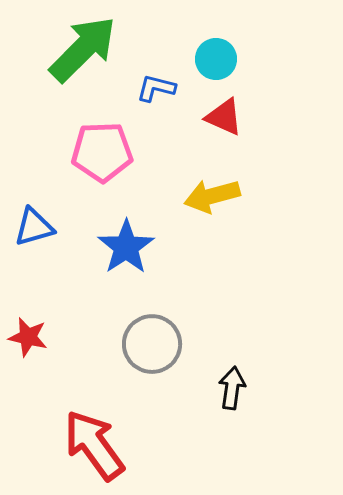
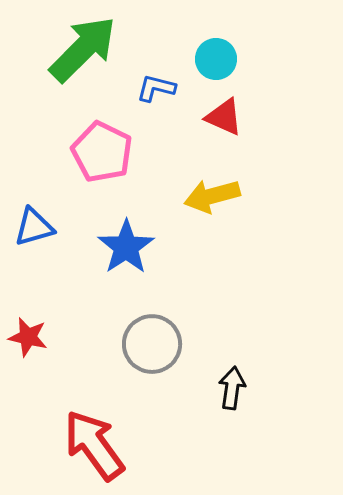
pink pentagon: rotated 28 degrees clockwise
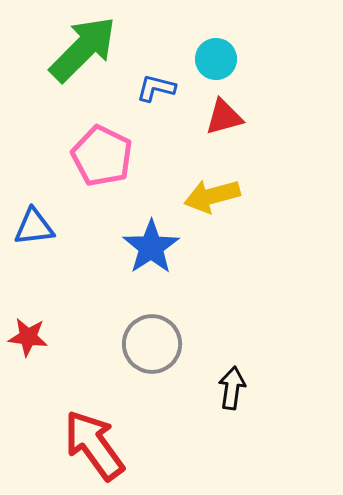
red triangle: rotated 39 degrees counterclockwise
pink pentagon: moved 4 px down
blue triangle: rotated 9 degrees clockwise
blue star: moved 25 px right
red star: rotated 6 degrees counterclockwise
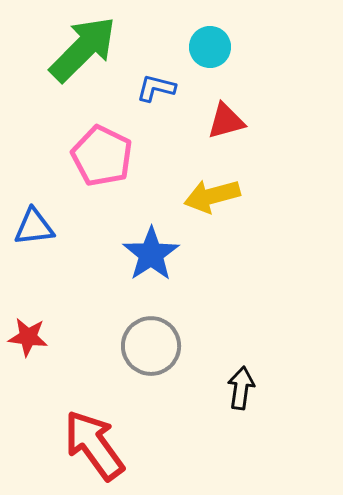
cyan circle: moved 6 px left, 12 px up
red triangle: moved 2 px right, 4 px down
blue star: moved 7 px down
gray circle: moved 1 px left, 2 px down
black arrow: moved 9 px right
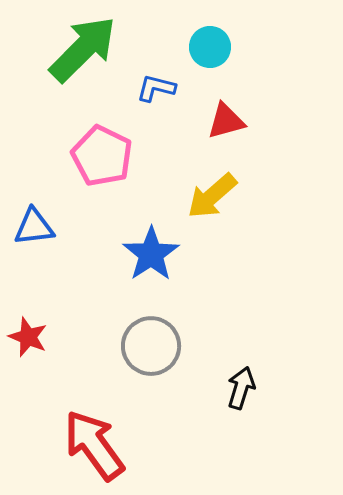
yellow arrow: rotated 26 degrees counterclockwise
red star: rotated 15 degrees clockwise
black arrow: rotated 9 degrees clockwise
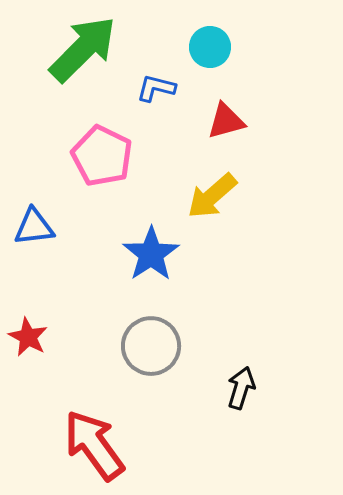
red star: rotated 6 degrees clockwise
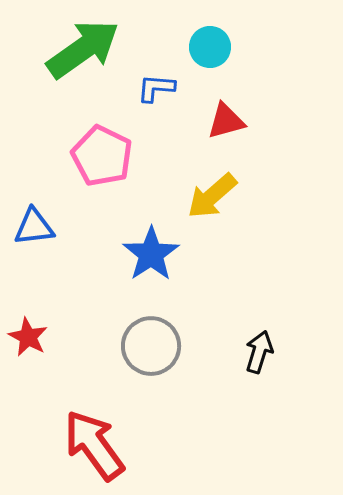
green arrow: rotated 10 degrees clockwise
blue L-shape: rotated 9 degrees counterclockwise
black arrow: moved 18 px right, 36 px up
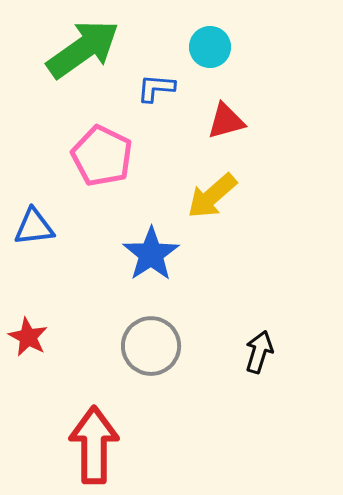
red arrow: rotated 36 degrees clockwise
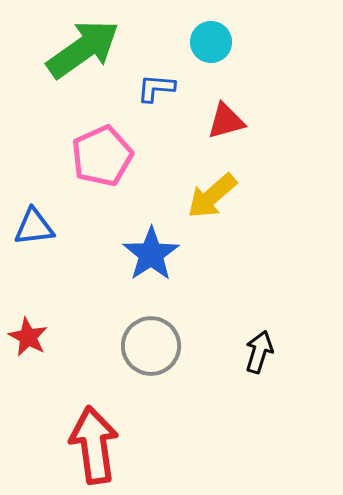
cyan circle: moved 1 px right, 5 px up
pink pentagon: rotated 22 degrees clockwise
red arrow: rotated 8 degrees counterclockwise
